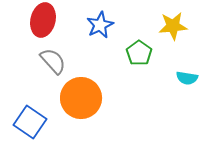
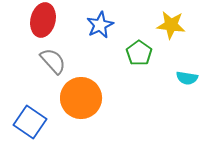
yellow star: moved 2 px left, 1 px up; rotated 12 degrees clockwise
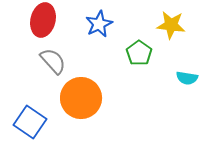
blue star: moved 1 px left, 1 px up
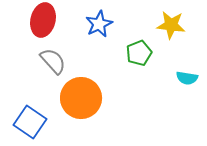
green pentagon: rotated 15 degrees clockwise
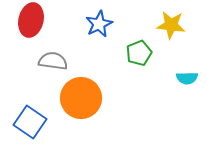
red ellipse: moved 12 px left
gray semicircle: rotated 40 degrees counterclockwise
cyan semicircle: rotated 10 degrees counterclockwise
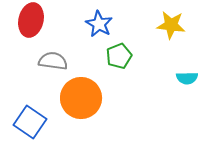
blue star: rotated 16 degrees counterclockwise
green pentagon: moved 20 px left, 3 px down
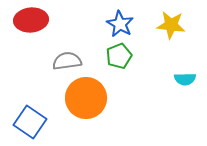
red ellipse: rotated 72 degrees clockwise
blue star: moved 21 px right
gray semicircle: moved 14 px right; rotated 16 degrees counterclockwise
cyan semicircle: moved 2 px left, 1 px down
orange circle: moved 5 px right
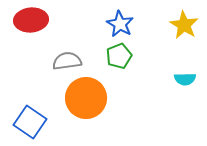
yellow star: moved 13 px right; rotated 24 degrees clockwise
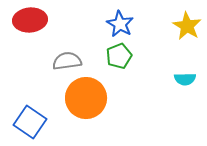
red ellipse: moved 1 px left
yellow star: moved 3 px right, 1 px down
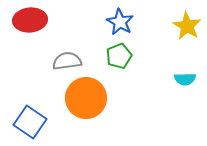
blue star: moved 2 px up
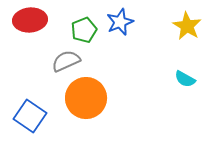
blue star: rotated 20 degrees clockwise
green pentagon: moved 35 px left, 26 px up
gray semicircle: moved 1 px left; rotated 16 degrees counterclockwise
cyan semicircle: rotated 30 degrees clockwise
blue square: moved 6 px up
